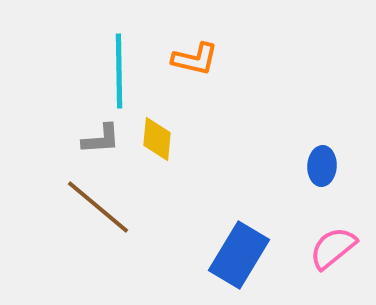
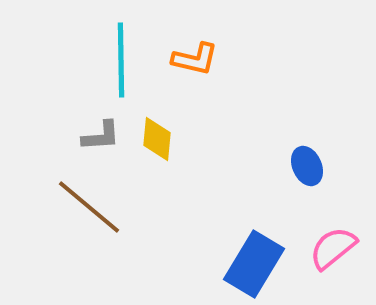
cyan line: moved 2 px right, 11 px up
gray L-shape: moved 3 px up
blue ellipse: moved 15 px left; rotated 27 degrees counterclockwise
brown line: moved 9 px left
blue rectangle: moved 15 px right, 9 px down
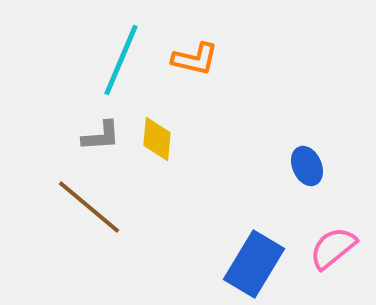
cyan line: rotated 24 degrees clockwise
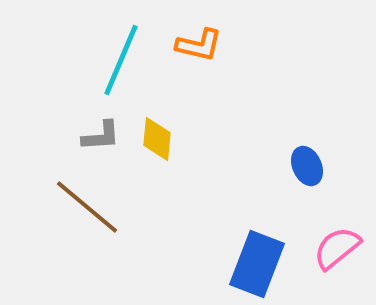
orange L-shape: moved 4 px right, 14 px up
brown line: moved 2 px left
pink semicircle: moved 4 px right
blue rectangle: moved 3 px right; rotated 10 degrees counterclockwise
